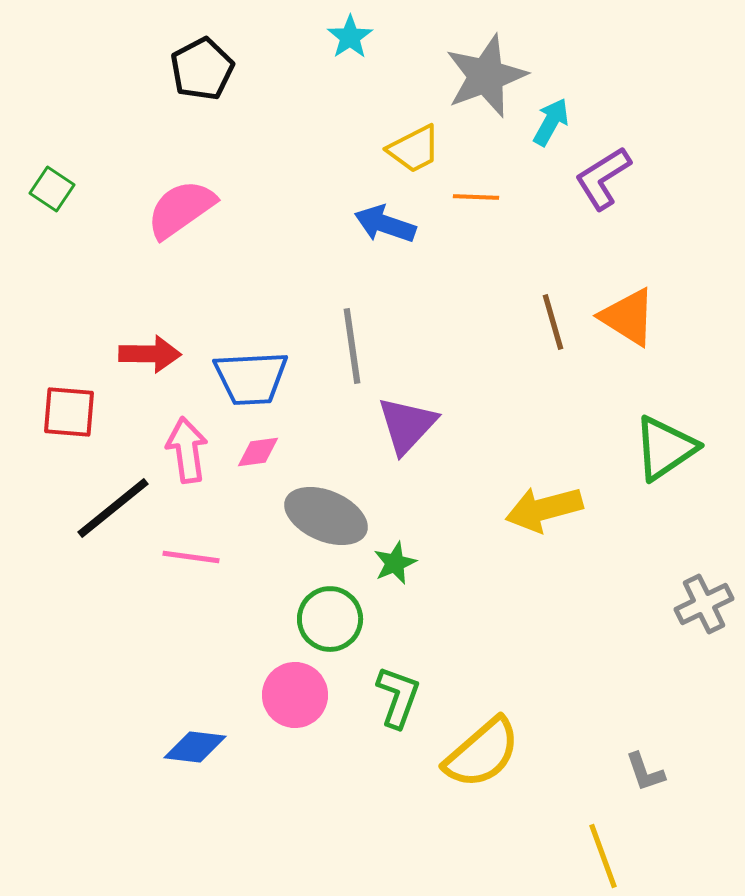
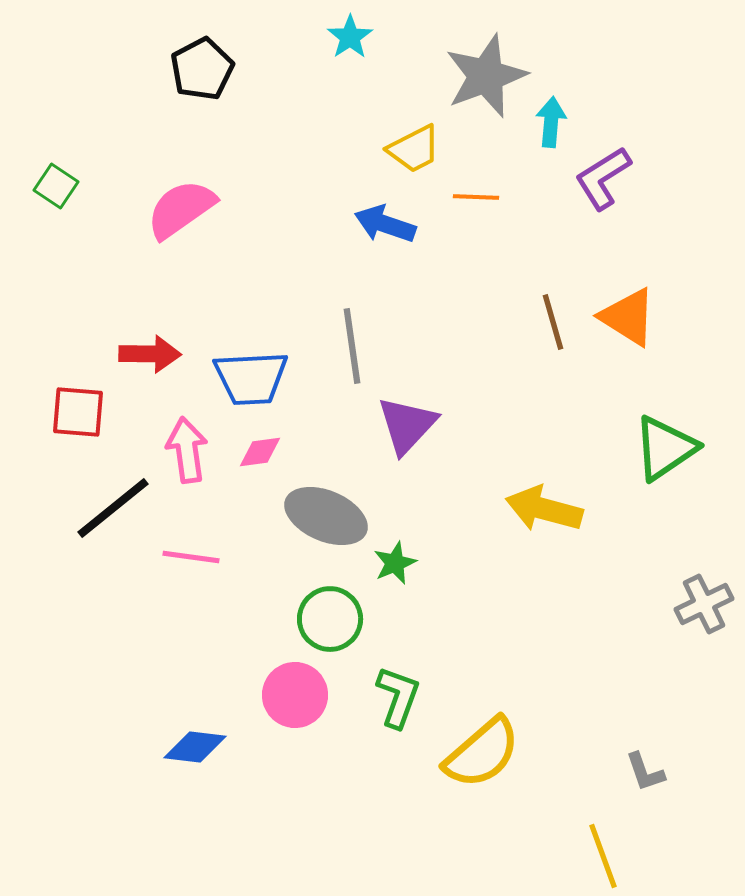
cyan arrow: rotated 24 degrees counterclockwise
green square: moved 4 px right, 3 px up
red square: moved 9 px right
pink diamond: moved 2 px right
yellow arrow: rotated 30 degrees clockwise
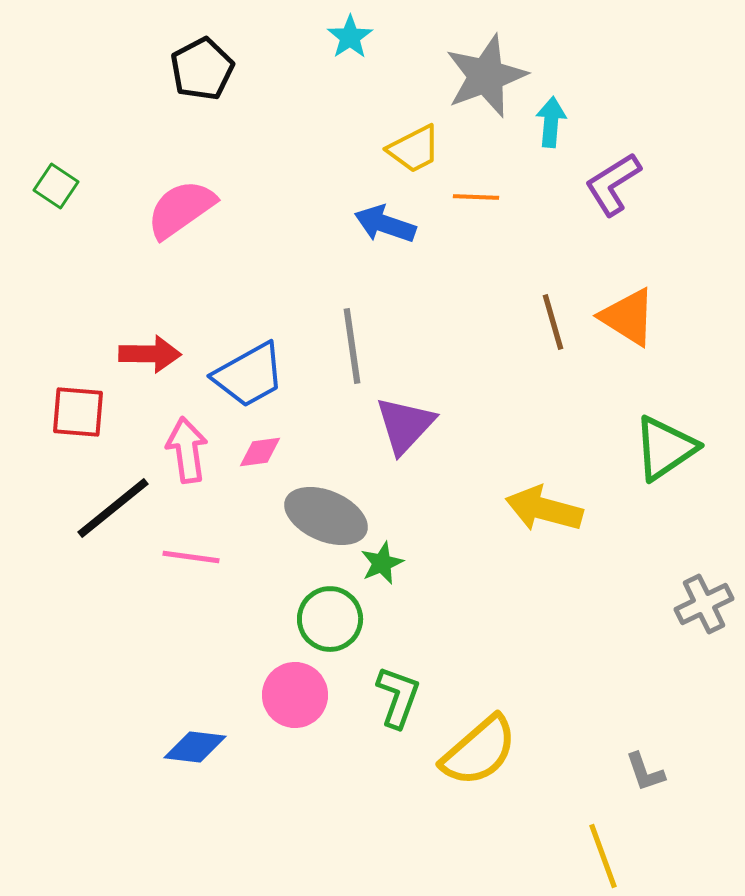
purple L-shape: moved 10 px right, 6 px down
blue trapezoid: moved 2 px left, 3 px up; rotated 26 degrees counterclockwise
purple triangle: moved 2 px left
green star: moved 13 px left
yellow semicircle: moved 3 px left, 2 px up
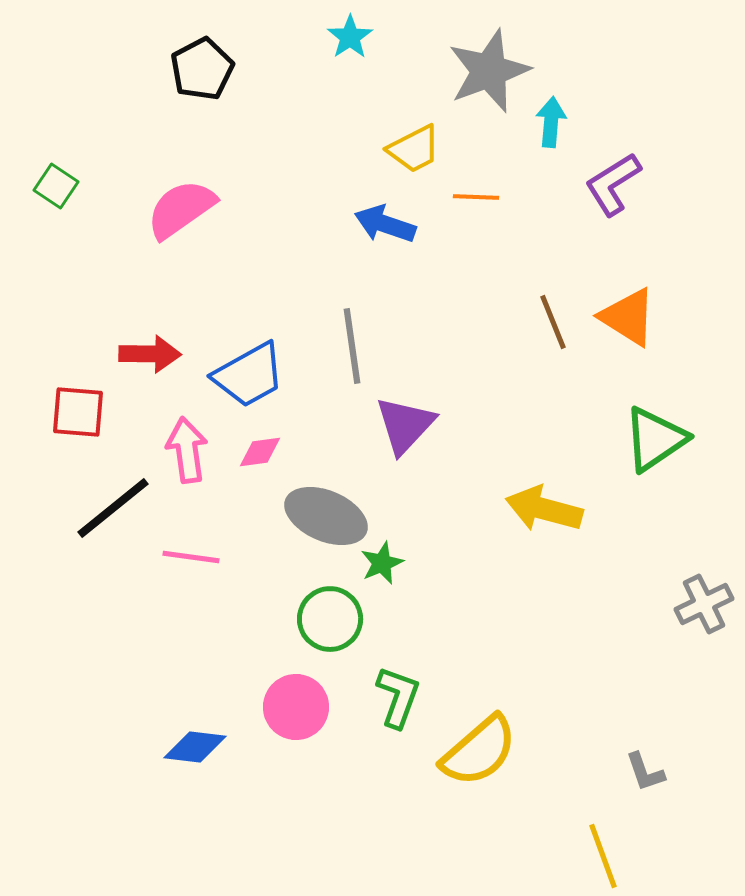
gray star: moved 3 px right, 5 px up
brown line: rotated 6 degrees counterclockwise
green triangle: moved 10 px left, 9 px up
pink circle: moved 1 px right, 12 px down
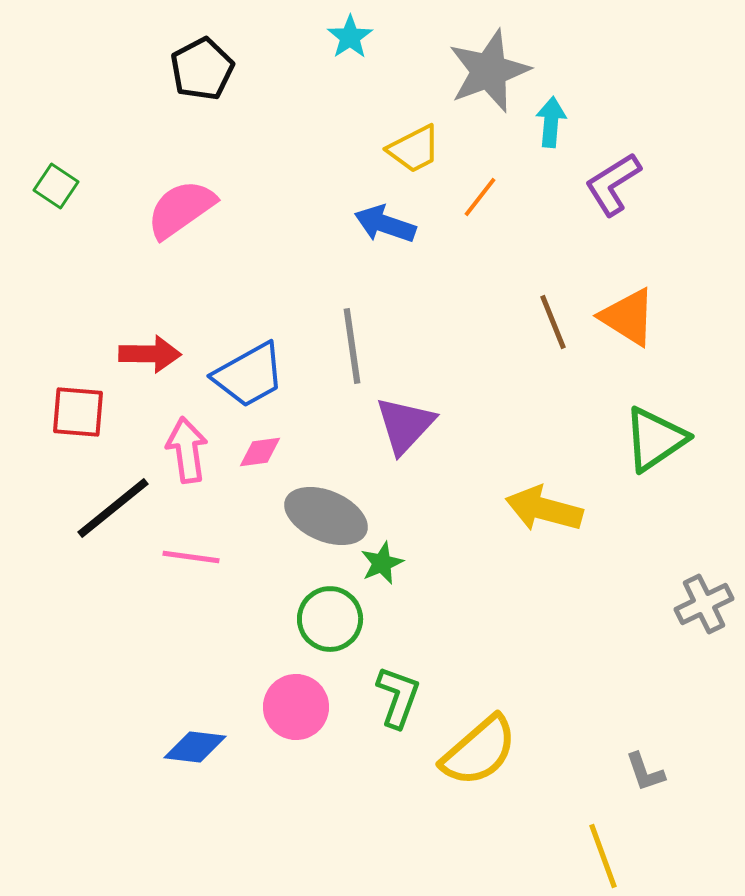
orange line: moved 4 px right; rotated 54 degrees counterclockwise
